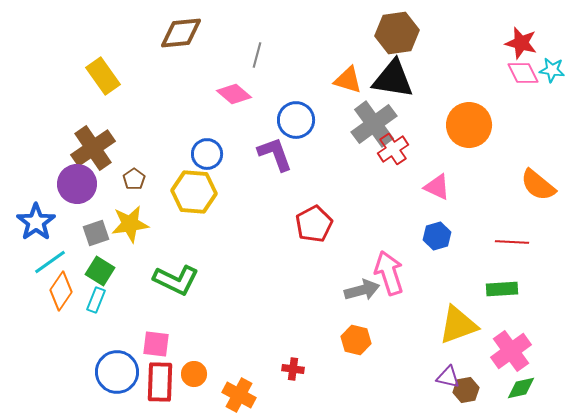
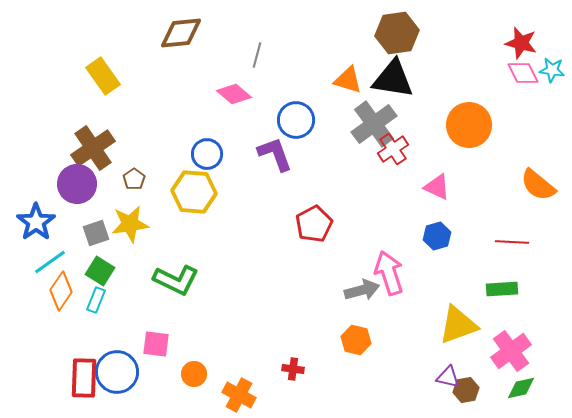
red rectangle at (160, 382): moved 76 px left, 4 px up
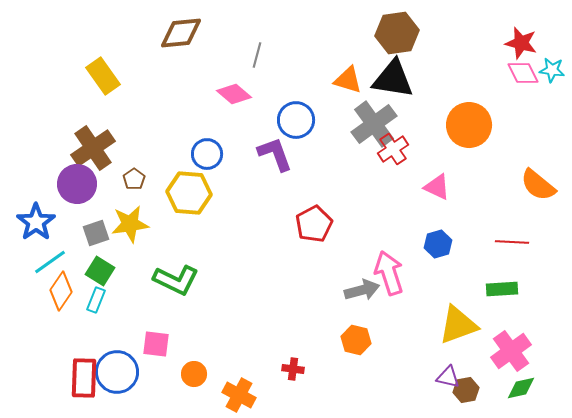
yellow hexagon at (194, 192): moved 5 px left, 1 px down
blue hexagon at (437, 236): moved 1 px right, 8 px down
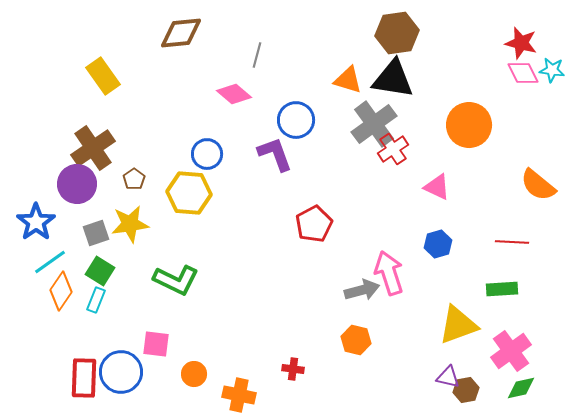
blue circle at (117, 372): moved 4 px right
orange cross at (239, 395): rotated 16 degrees counterclockwise
